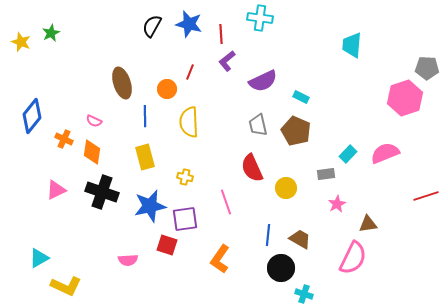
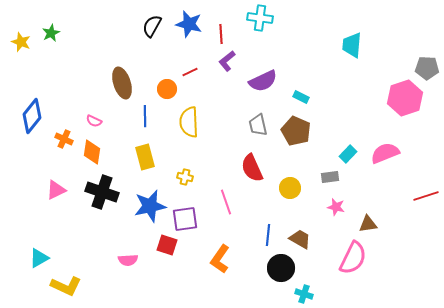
red line at (190, 72): rotated 42 degrees clockwise
gray rectangle at (326, 174): moved 4 px right, 3 px down
yellow circle at (286, 188): moved 4 px right
pink star at (337, 204): moved 1 px left, 3 px down; rotated 30 degrees counterclockwise
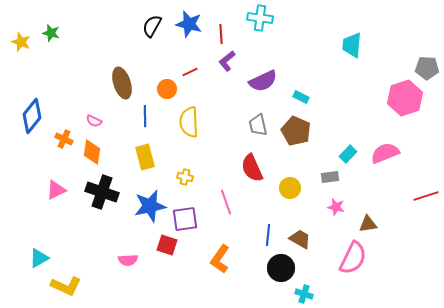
green star at (51, 33): rotated 30 degrees counterclockwise
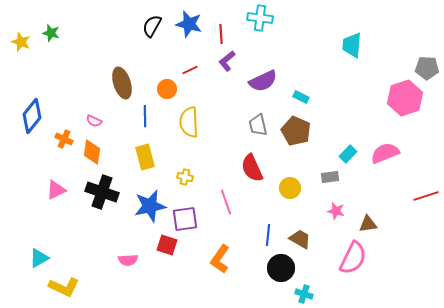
red line at (190, 72): moved 2 px up
pink star at (336, 207): moved 4 px down
yellow L-shape at (66, 286): moved 2 px left, 1 px down
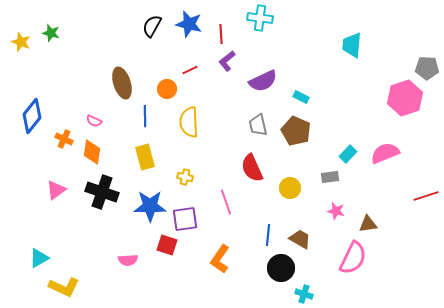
pink triangle at (56, 190): rotated 10 degrees counterclockwise
blue star at (150, 206): rotated 12 degrees clockwise
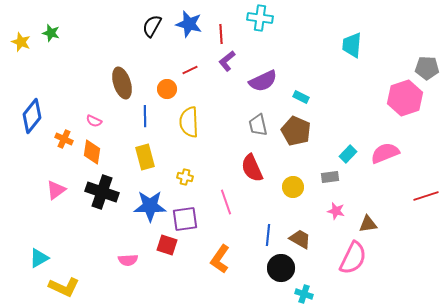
yellow circle at (290, 188): moved 3 px right, 1 px up
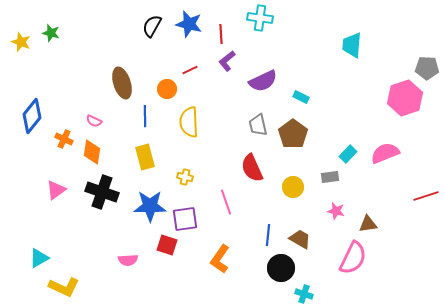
brown pentagon at (296, 131): moved 3 px left, 3 px down; rotated 12 degrees clockwise
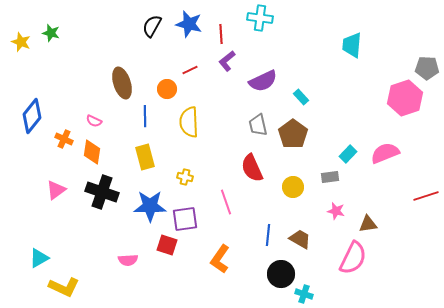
cyan rectangle at (301, 97): rotated 21 degrees clockwise
black circle at (281, 268): moved 6 px down
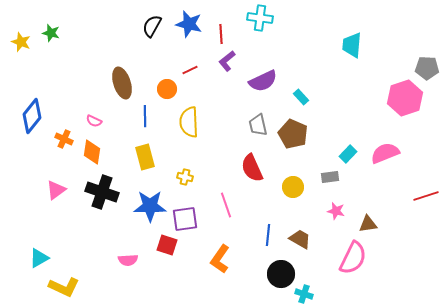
brown pentagon at (293, 134): rotated 12 degrees counterclockwise
pink line at (226, 202): moved 3 px down
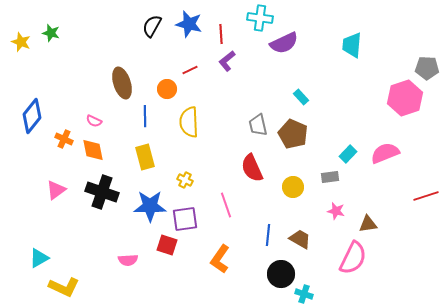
purple semicircle at (263, 81): moved 21 px right, 38 px up
orange diamond at (92, 152): moved 1 px right, 2 px up; rotated 20 degrees counterclockwise
yellow cross at (185, 177): moved 3 px down; rotated 14 degrees clockwise
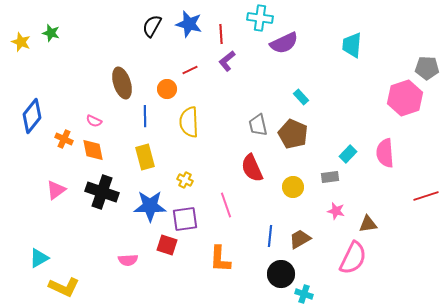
pink semicircle at (385, 153): rotated 72 degrees counterclockwise
blue line at (268, 235): moved 2 px right, 1 px down
brown trapezoid at (300, 239): rotated 60 degrees counterclockwise
orange L-shape at (220, 259): rotated 32 degrees counterclockwise
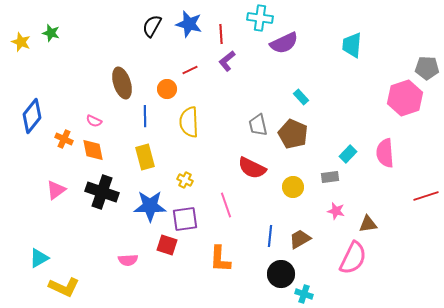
red semicircle at (252, 168): rotated 40 degrees counterclockwise
